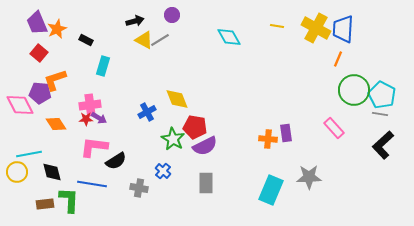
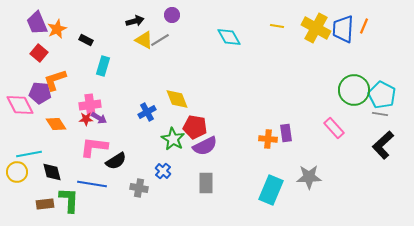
orange line at (338, 59): moved 26 px right, 33 px up
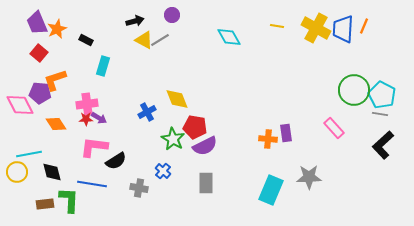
pink cross at (90, 105): moved 3 px left, 1 px up
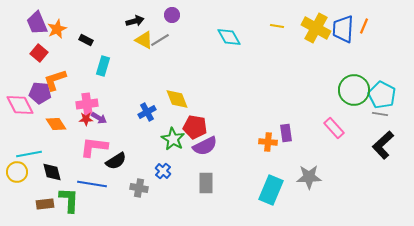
orange cross at (268, 139): moved 3 px down
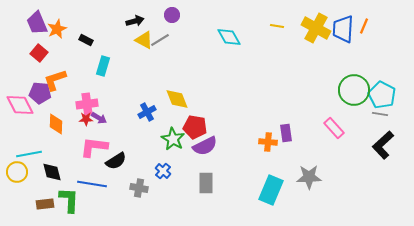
orange diamond at (56, 124): rotated 35 degrees clockwise
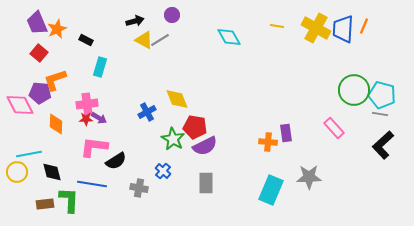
cyan rectangle at (103, 66): moved 3 px left, 1 px down
cyan pentagon at (382, 95): rotated 12 degrees counterclockwise
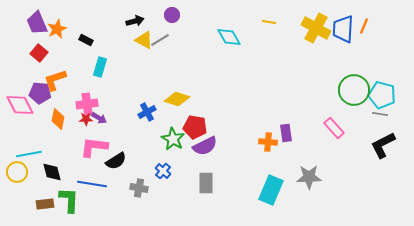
yellow line at (277, 26): moved 8 px left, 4 px up
yellow diamond at (177, 99): rotated 50 degrees counterclockwise
orange diamond at (56, 124): moved 2 px right, 5 px up; rotated 10 degrees clockwise
black L-shape at (383, 145): rotated 16 degrees clockwise
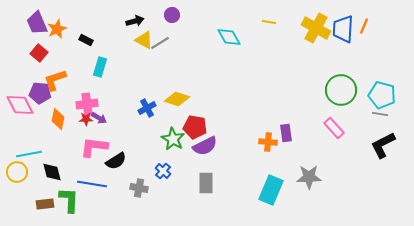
gray line at (160, 40): moved 3 px down
green circle at (354, 90): moved 13 px left
blue cross at (147, 112): moved 4 px up
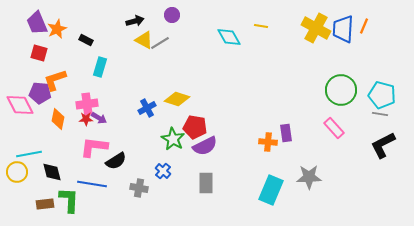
yellow line at (269, 22): moved 8 px left, 4 px down
red square at (39, 53): rotated 24 degrees counterclockwise
